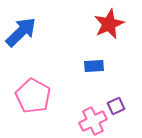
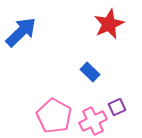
blue rectangle: moved 4 px left, 6 px down; rotated 48 degrees clockwise
pink pentagon: moved 21 px right, 20 px down
purple square: moved 1 px right, 1 px down
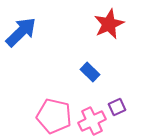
pink pentagon: rotated 16 degrees counterclockwise
pink cross: moved 1 px left
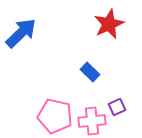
blue arrow: moved 1 px down
pink pentagon: moved 1 px right
pink cross: rotated 20 degrees clockwise
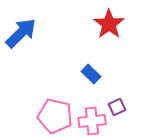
red star: rotated 12 degrees counterclockwise
blue rectangle: moved 1 px right, 2 px down
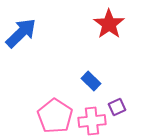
blue rectangle: moved 7 px down
pink pentagon: rotated 20 degrees clockwise
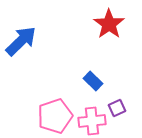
blue arrow: moved 8 px down
blue rectangle: moved 2 px right
purple square: moved 1 px down
pink pentagon: rotated 20 degrees clockwise
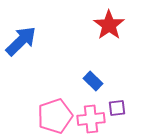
red star: moved 1 px down
purple square: rotated 18 degrees clockwise
pink cross: moved 1 px left, 2 px up
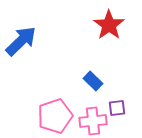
pink cross: moved 2 px right, 2 px down
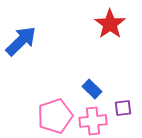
red star: moved 1 px right, 1 px up
blue rectangle: moved 1 px left, 8 px down
purple square: moved 6 px right
